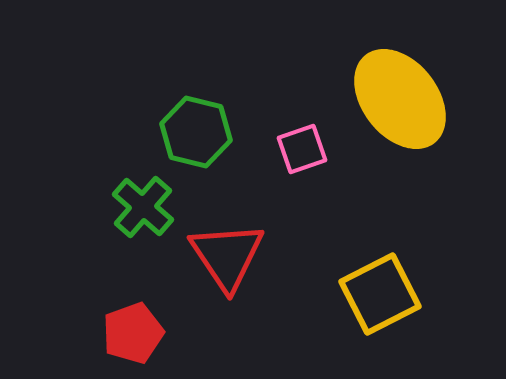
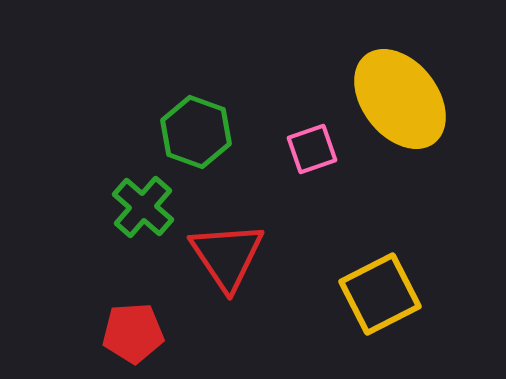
green hexagon: rotated 6 degrees clockwise
pink square: moved 10 px right
red pentagon: rotated 16 degrees clockwise
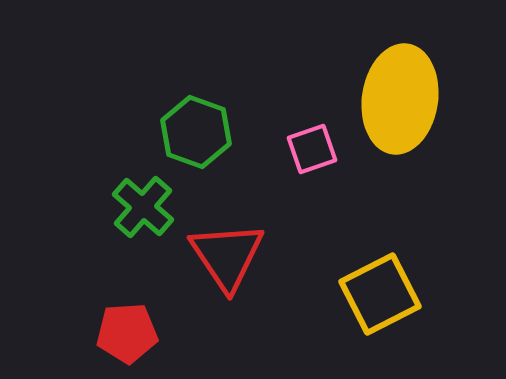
yellow ellipse: rotated 46 degrees clockwise
red pentagon: moved 6 px left
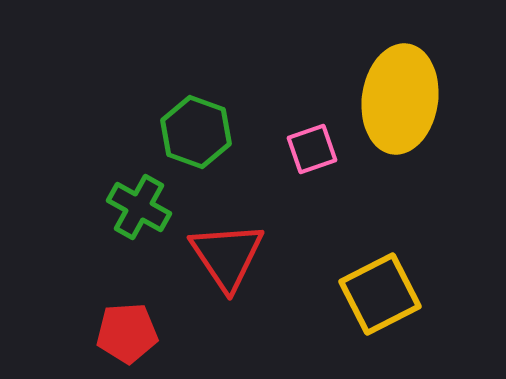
green cross: moved 4 px left; rotated 12 degrees counterclockwise
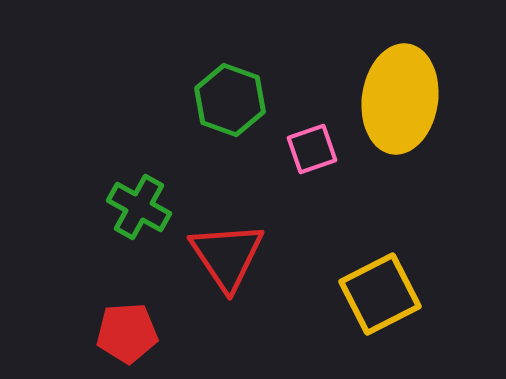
green hexagon: moved 34 px right, 32 px up
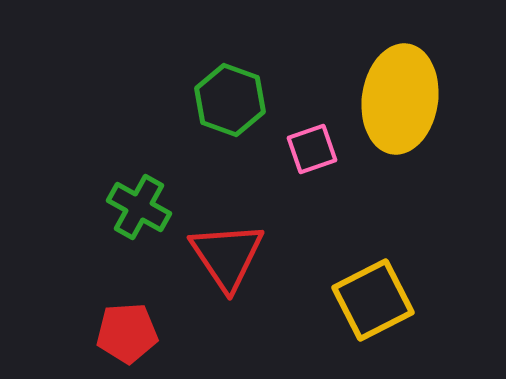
yellow square: moved 7 px left, 6 px down
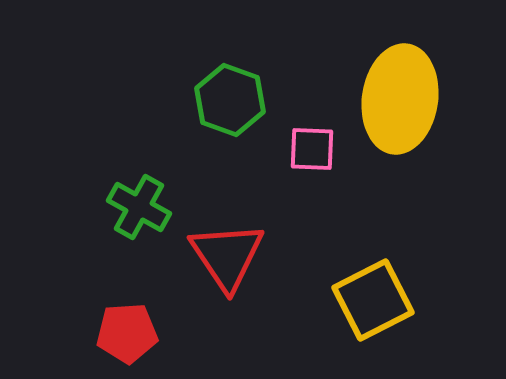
pink square: rotated 21 degrees clockwise
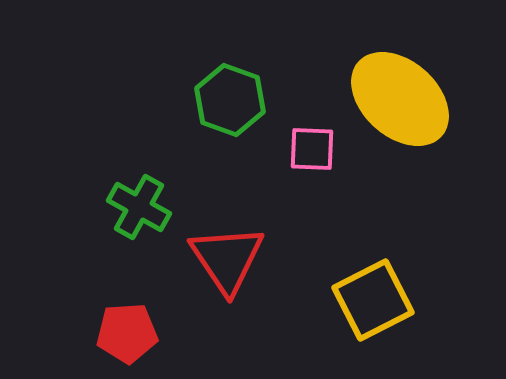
yellow ellipse: rotated 56 degrees counterclockwise
red triangle: moved 3 px down
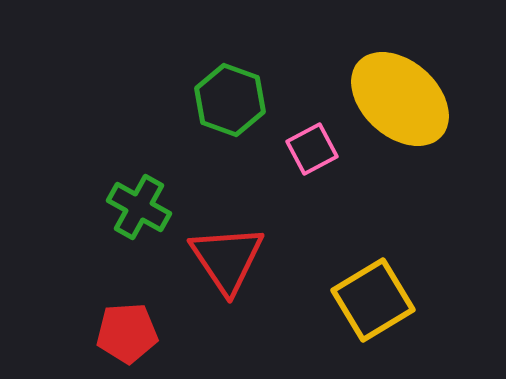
pink square: rotated 30 degrees counterclockwise
yellow square: rotated 4 degrees counterclockwise
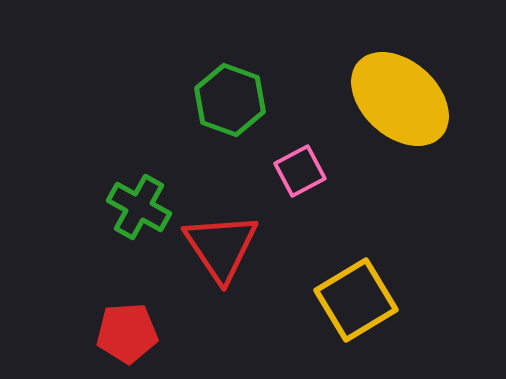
pink square: moved 12 px left, 22 px down
red triangle: moved 6 px left, 12 px up
yellow square: moved 17 px left
